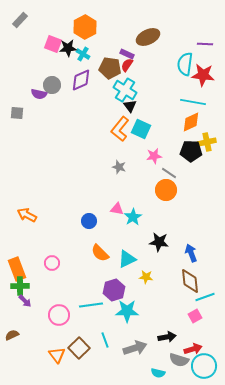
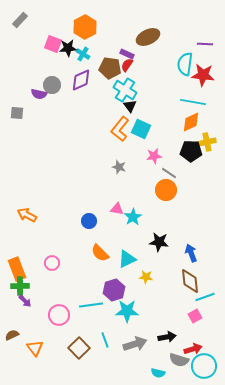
gray arrow at (135, 348): moved 4 px up
orange triangle at (57, 355): moved 22 px left, 7 px up
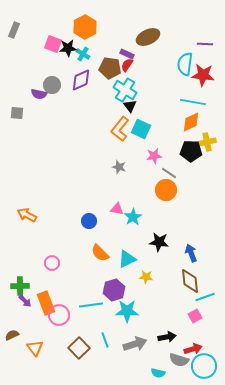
gray rectangle at (20, 20): moved 6 px left, 10 px down; rotated 21 degrees counterclockwise
orange rectangle at (17, 269): moved 29 px right, 34 px down
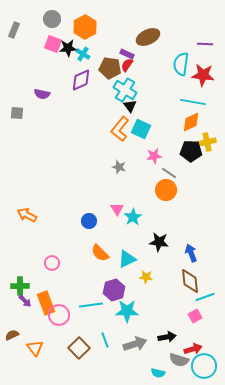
cyan semicircle at (185, 64): moved 4 px left
gray circle at (52, 85): moved 66 px up
purple semicircle at (39, 94): moved 3 px right
pink triangle at (117, 209): rotated 48 degrees clockwise
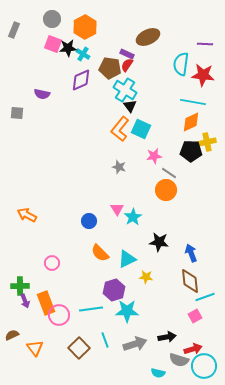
purple arrow at (25, 301): rotated 24 degrees clockwise
cyan line at (91, 305): moved 4 px down
